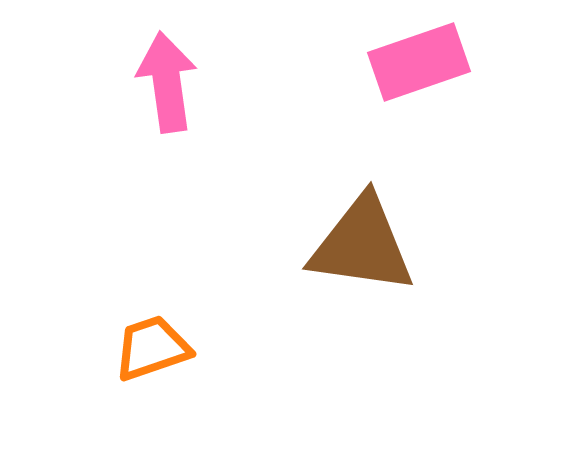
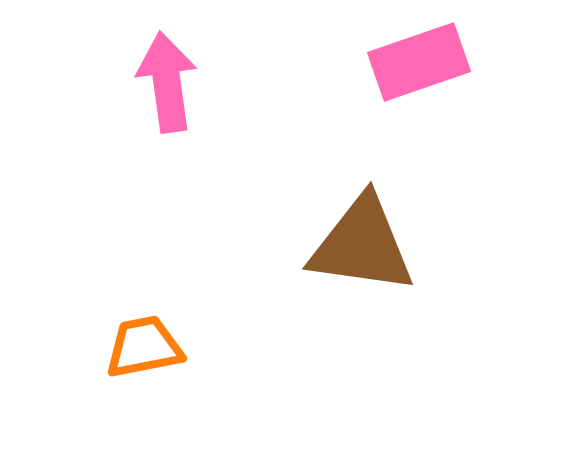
orange trapezoid: moved 8 px left, 1 px up; rotated 8 degrees clockwise
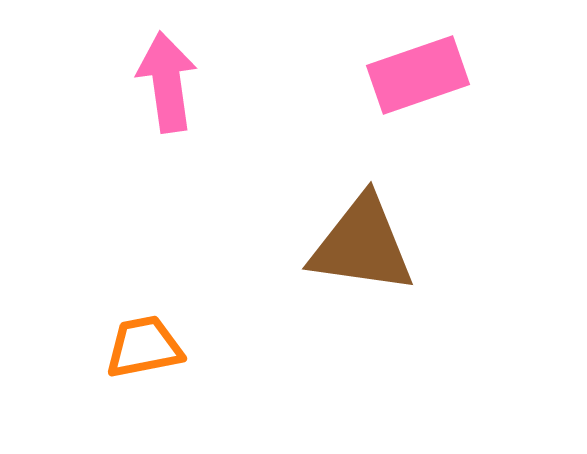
pink rectangle: moved 1 px left, 13 px down
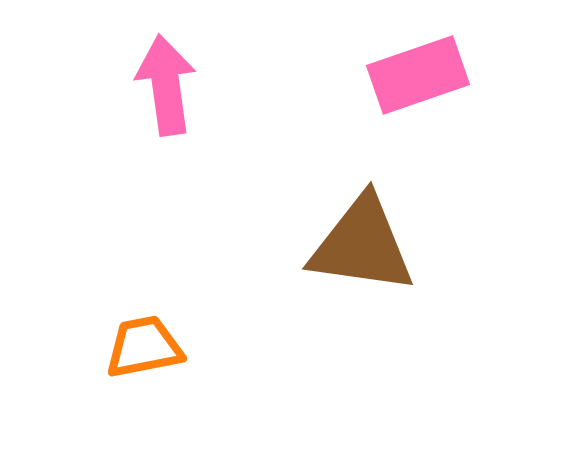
pink arrow: moved 1 px left, 3 px down
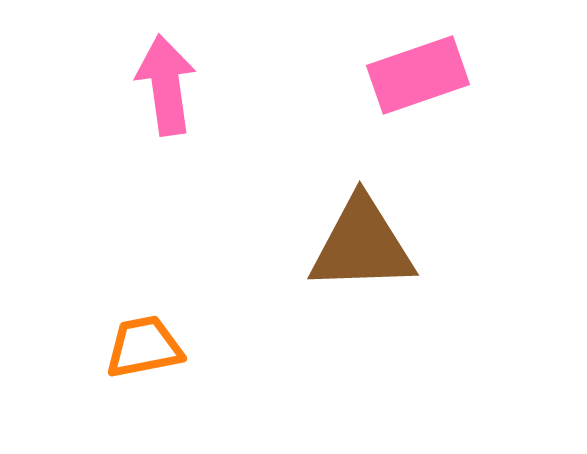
brown triangle: rotated 10 degrees counterclockwise
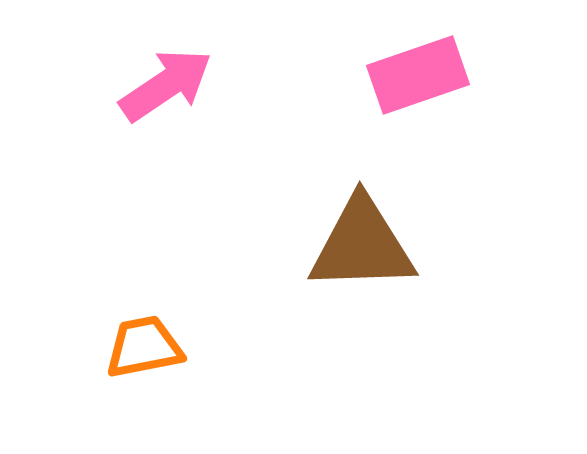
pink arrow: rotated 64 degrees clockwise
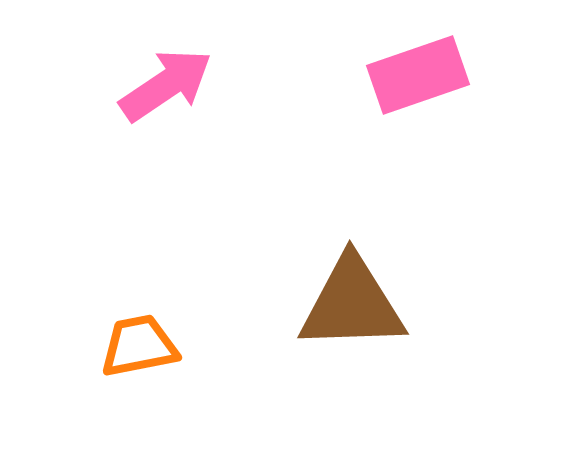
brown triangle: moved 10 px left, 59 px down
orange trapezoid: moved 5 px left, 1 px up
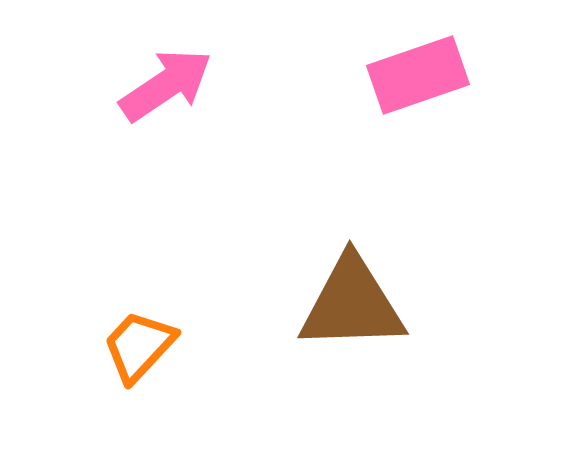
orange trapezoid: rotated 36 degrees counterclockwise
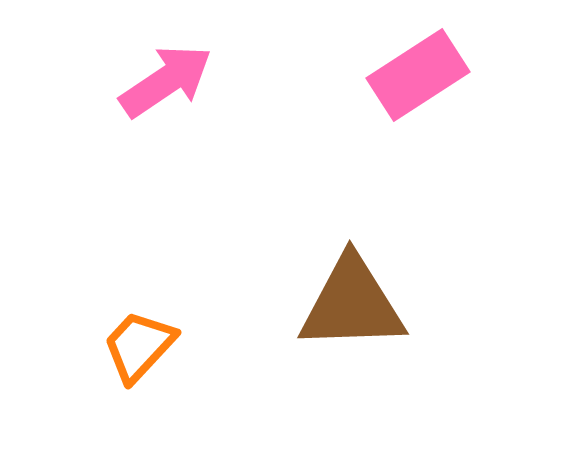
pink rectangle: rotated 14 degrees counterclockwise
pink arrow: moved 4 px up
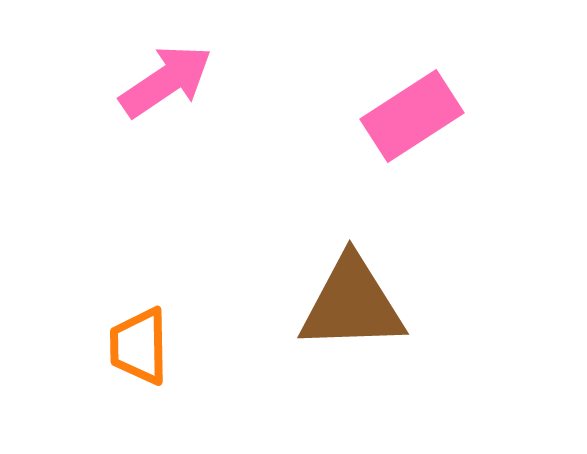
pink rectangle: moved 6 px left, 41 px down
orange trapezoid: rotated 44 degrees counterclockwise
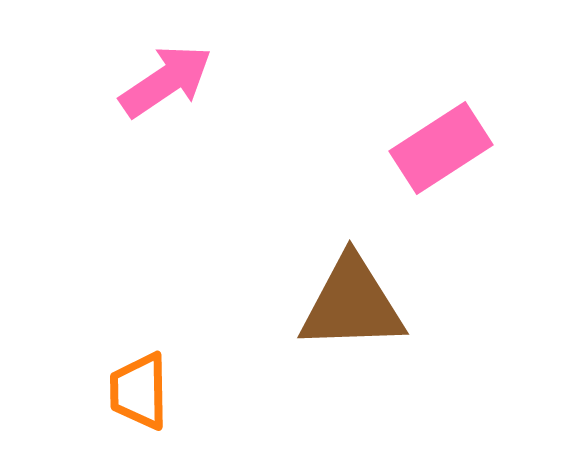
pink rectangle: moved 29 px right, 32 px down
orange trapezoid: moved 45 px down
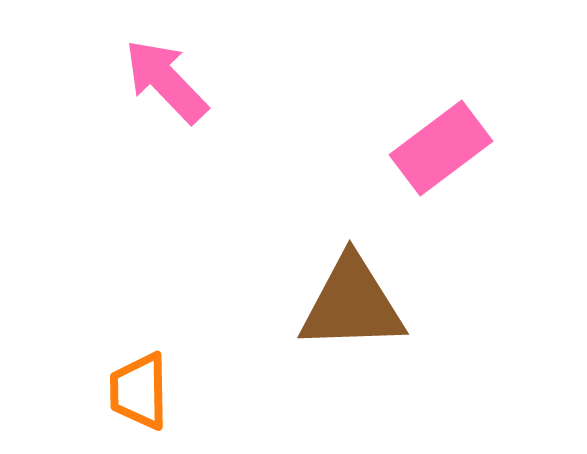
pink arrow: rotated 100 degrees counterclockwise
pink rectangle: rotated 4 degrees counterclockwise
